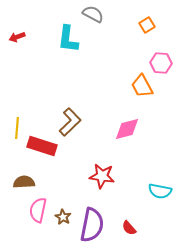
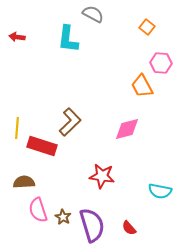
orange square: moved 2 px down; rotated 21 degrees counterclockwise
red arrow: rotated 28 degrees clockwise
pink semicircle: rotated 30 degrees counterclockwise
purple semicircle: rotated 28 degrees counterclockwise
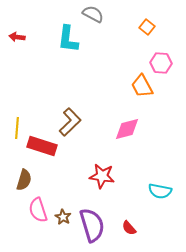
brown semicircle: moved 2 px up; rotated 110 degrees clockwise
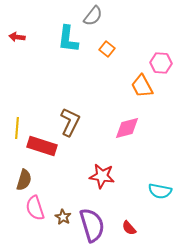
gray semicircle: moved 2 px down; rotated 100 degrees clockwise
orange square: moved 40 px left, 22 px down
brown L-shape: rotated 20 degrees counterclockwise
pink diamond: moved 1 px up
pink semicircle: moved 3 px left, 2 px up
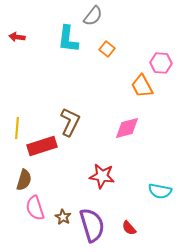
red rectangle: rotated 36 degrees counterclockwise
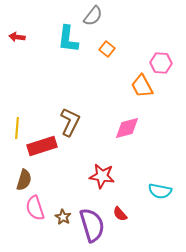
red semicircle: moved 9 px left, 14 px up
